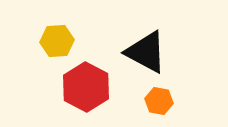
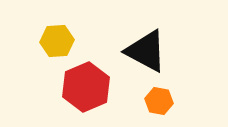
black triangle: moved 1 px up
red hexagon: rotated 9 degrees clockwise
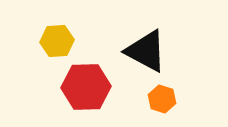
red hexagon: rotated 21 degrees clockwise
orange hexagon: moved 3 px right, 2 px up; rotated 8 degrees clockwise
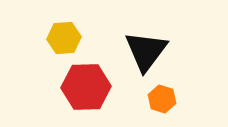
yellow hexagon: moved 7 px right, 3 px up
black triangle: rotated 39 degrees clockwise
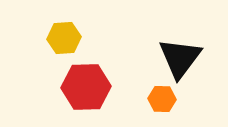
black triangle: moved 34 px right, 7 px down
orange hexagon: rotated 16 degrees counterclockwise
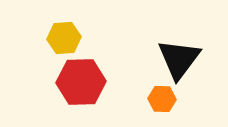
black triangle: moved 1 px left, 1 px down
red hexagon: moved 5 px left, 5 px up
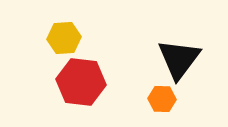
red hexagon: rotated 9 degrees clockwise
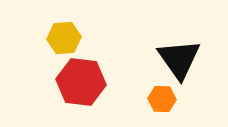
black triangle: rotated 12 degrees counterclockwise
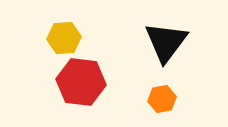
black triangle: moved 13 px left, 17 px up; rotated 12 degrees clockwise
orange hexagon: rotated 12 degrees counterclockwise
